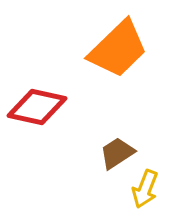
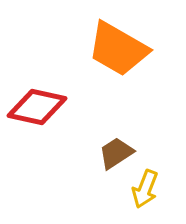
orange trapezoid: rotated 74 degrees clockwise
brown trapezoid: moved 1 px left
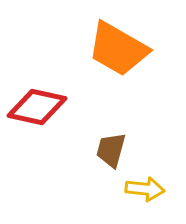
brown trapezoid: moved 5 px left, 3 px up; rotated 42 degrees counterclockwise
yellow arrow: rotated 105 degrees counterclockwise
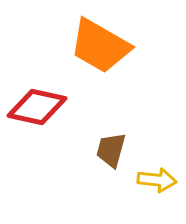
orange trapezoid: moved 18 px left, 3 px up
yellow arrow: moved 12 px right, 9 px up
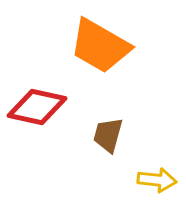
brown trapezoid: moved 3 px left, 15 px up
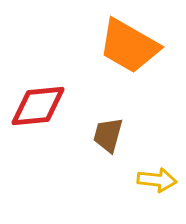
orange trapezoid: moved 29 px right
red diamond: moved 1 px right, 1 px up; rotated 18 degrees counterclockwise
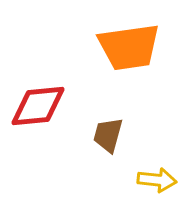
orange trapezoid: moved 1 px down; rotated 38 degrees counterclockwise
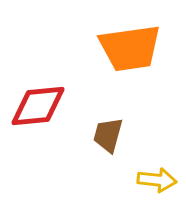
orange trapezoid: moved 1 px right, 1 px down
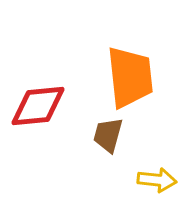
orange trapezoid: moved 29 px down; rotated 88 degrees counterclockwise
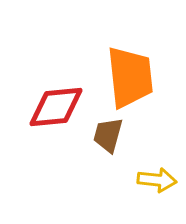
red diamond: moved 18 px right, 1 px down
